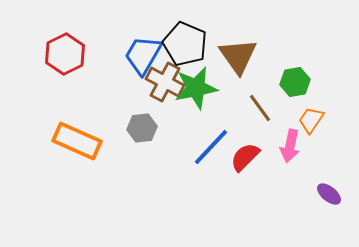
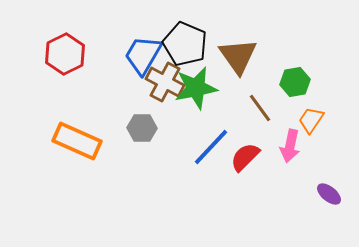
gray hexagon: rotated 8 degrees clockwise
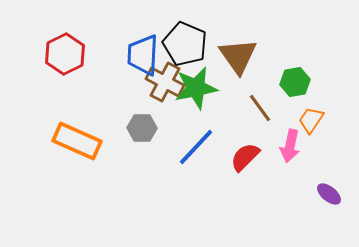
blue trapezoid: rotated 27 degrees counterclockwise
blue line: moved 15 px left
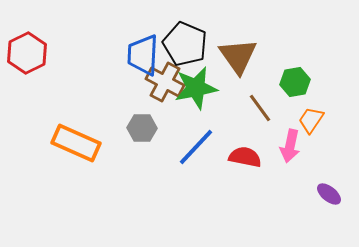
red hexagon: moved 38 px left, 1 px up
orange rectangle: moved 1 px left, 2 px down
red semicircle: rotated 56 degrees clockwise
